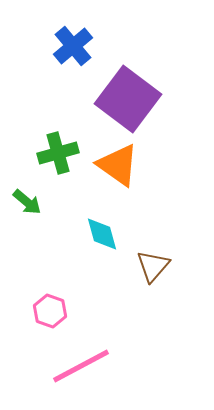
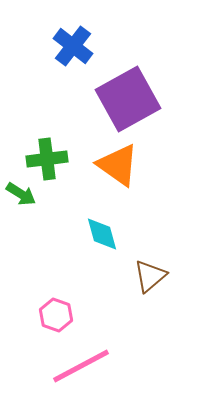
blue cross: rotated 12 degrees counterclockwise
purple square: rotated 24 degrees clockwise
green cross: moved 11 px left, 6 px down; rotated 9 degrees clockwise
green arrow: moved 6 px left, 8 px up; rotated 8 degrees counterclockwise
brown triangle: moved 3 px left, 10 px down; rotated 9 degrees clockwise
pink hexagon: moved 6 px right, 4 px down
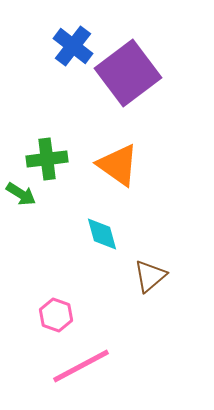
purple square: moved 26 px up; rotated 8 degrees counterclockwise
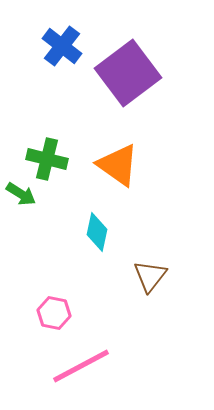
blue cross: moved 11 px left
green cross: rotated 21 degrees clockwise
cyan diamond: moved 5 px left, 2 px up; rotated 27 degrees clockwise
brown triangle: rotated 12 degrees counterclockwise
pink hexagon: moved 2 px left, 2 px up; rotated 8 degrees counterclockwise
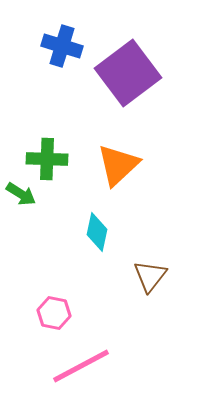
blue cross: rotated 21 degrees counterclockwise
green cross: rotated 12 degrees counterclockwise
orange triangle: rotated 42 degrees clockwise
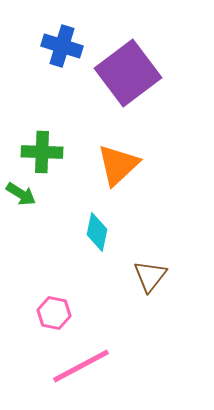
green cross: moved 5 px left, 7 px up
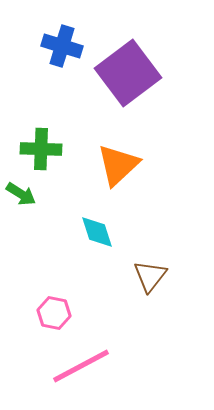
green cross: moved 1 px left, 3 px up
cyan diamond: rotated 30 degrees counterclockwise
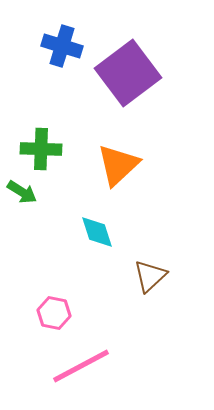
green arrow: moved 1 px right, 2 px up
brown triangle: rotated 9 degrees clockwise
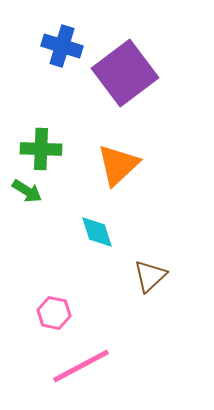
purple square: moved 3 px left
green arrow: moved 5 px right, 1 px up
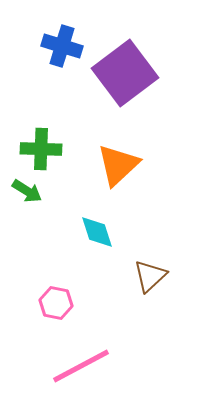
pink hexagon: moved 2 px right, 10 px up
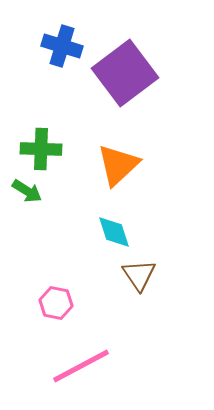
cyan diamond: moved 17 px right
brown triangle: moved 11 px left, 1 px up; rotated 21 degrees counterclockwise
